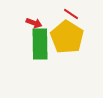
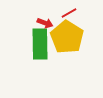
red line: moved 2 px left, 1 px up; rotated 63 degrees counterclockwise
red arrow: moved 11 px right
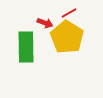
green rectangle: moved 14 px left, 3 px down
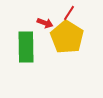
red line: rotated 28 degrees counterclockwise
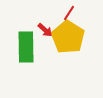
red arrow: moved 7 px down; rotated 21 degrees clockwise
yellow pentagon: moved 1 px right
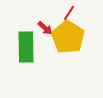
red arrow: moved 2 px up
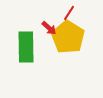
red arrow: moved 4 px right
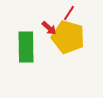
yellow pentagon: rotated 16 degrees counterclockwise
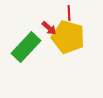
red line: rotated 35 degrees counterclockwise
green rectangle: rotated 44 degrees clockwise
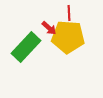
yellow pentagon: rotated 12 degrees counterclockwise
